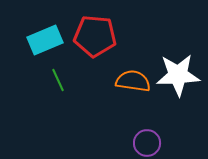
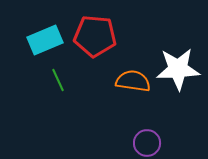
white star: moved 6 px up
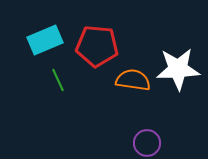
red pentagon: moved 2 px right, 10 px down
orange semicircle: moved 1 px up
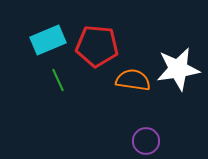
cyan rectangle: moved 3 px right
white star: rotated 6 degrees counterclockwise
purple circle: moved 1 px left, 2 px up
